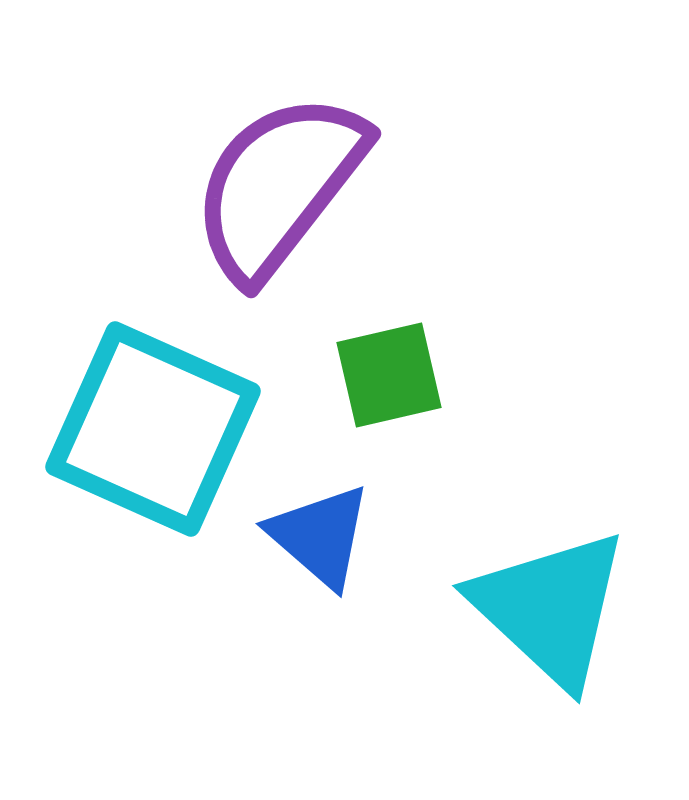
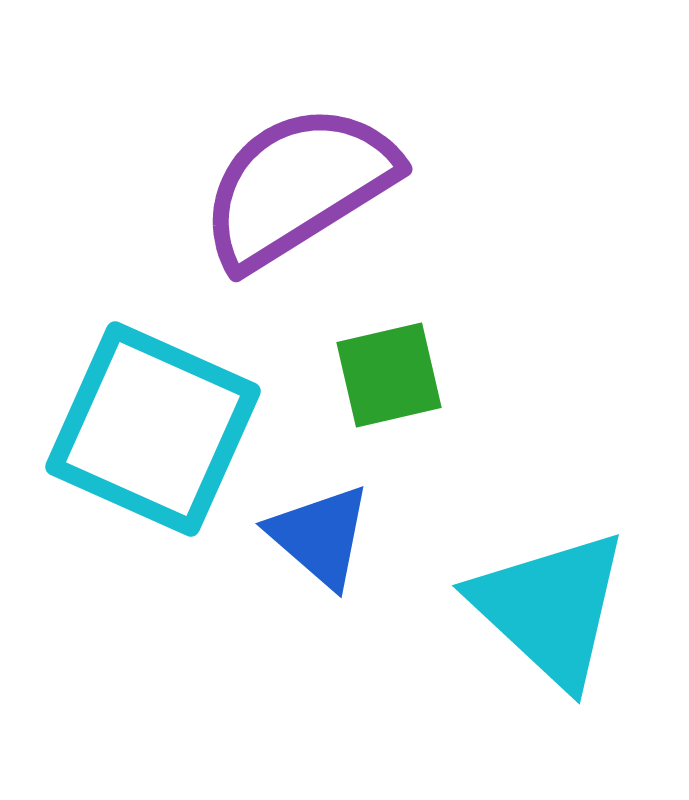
purple semicircle: moved 19 px right; rotated 20 degrees clockwise
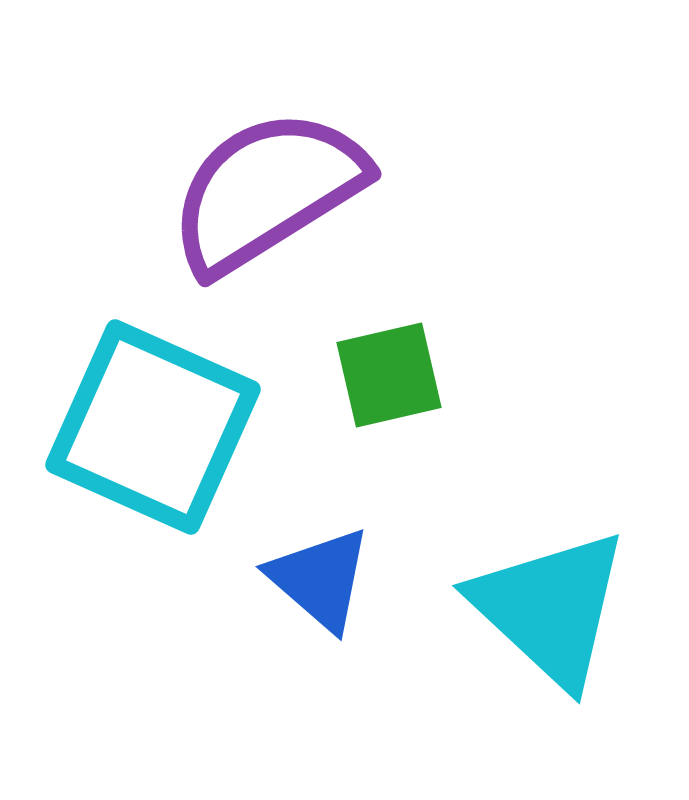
purple semicircle: moved 31 px left, 5 px down
cyan square: moved 2 px up
blue triangle: moved 43 px down
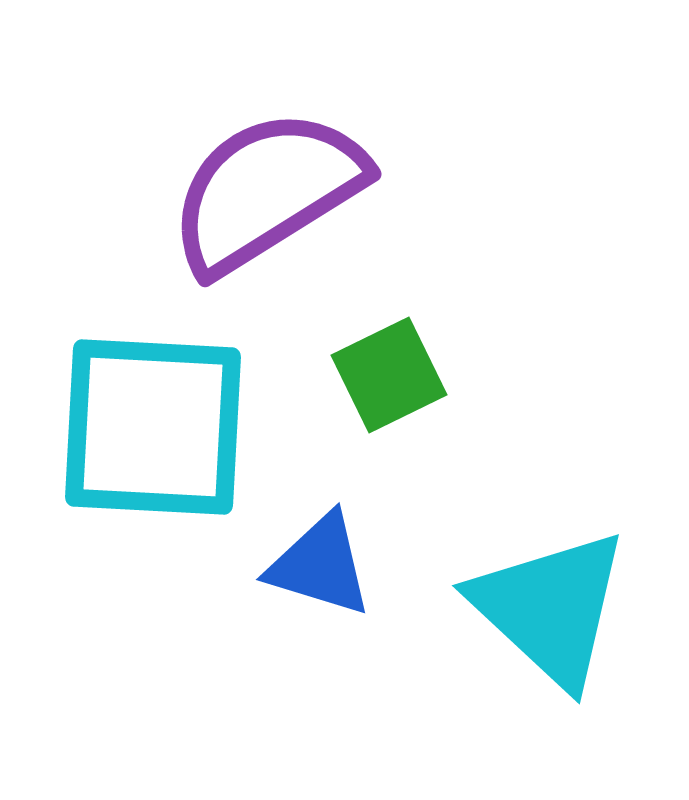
green square: rotated 13 degrees counterclockwise
cyan square: rotated 21 degrees counterclockwise
blue triangle: moved 14 px up; rotated 24 degrees counterclockwise
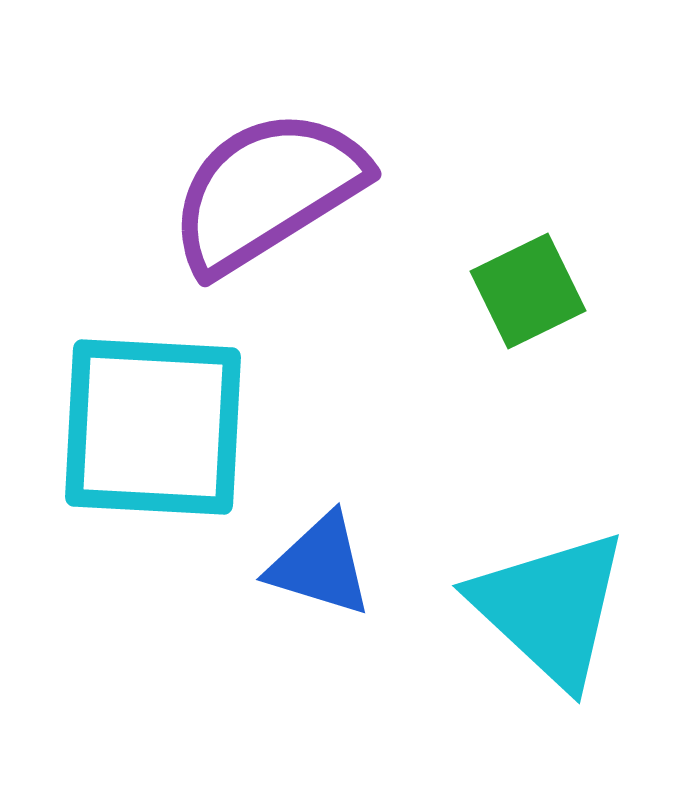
green square: moved 139 px right, 84 px up
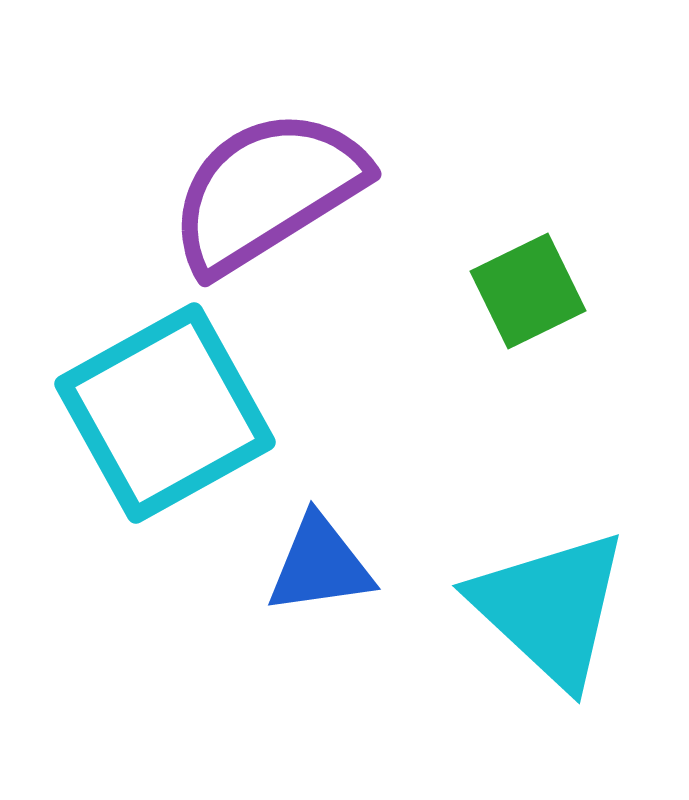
cyan square: moved 12 px right, 14 px up; rotated 32 degrees counterclockwise
blue triangle: rotated 25 degrees counterclockwise
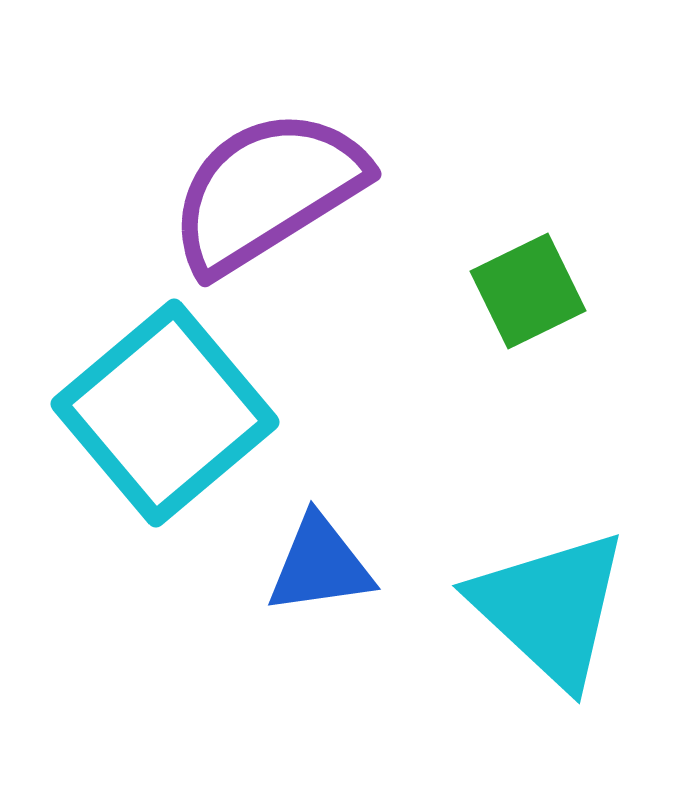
cyan square: rotated 11 degrees counterclockwise
